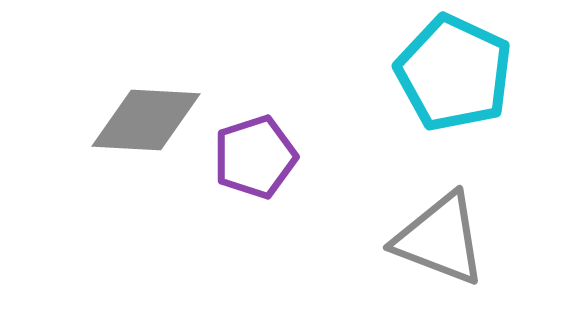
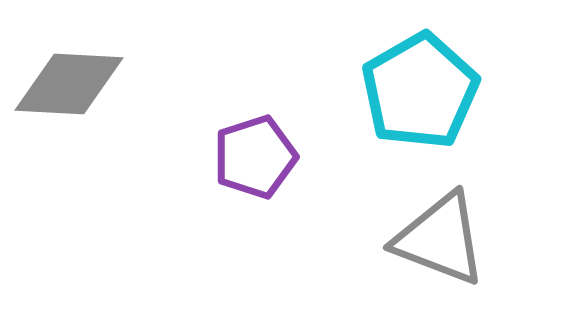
cyan pentagon: moved 34 px left, 18 px down; rotated 17 degrees clockwise
gray diamond: moved 77 px left, 36 px up
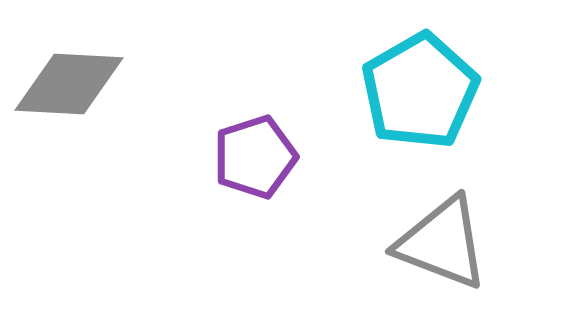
gray triangle: moved 2 px right, 4 px down
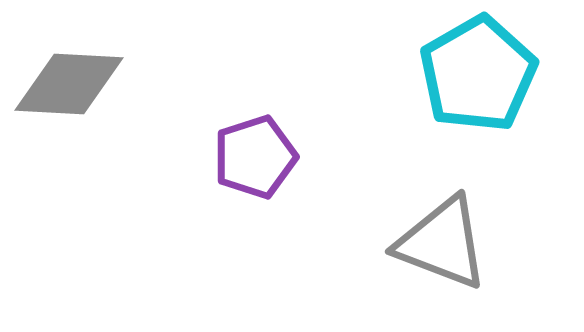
cyan pentagon: moved 58 px right, 17 px up
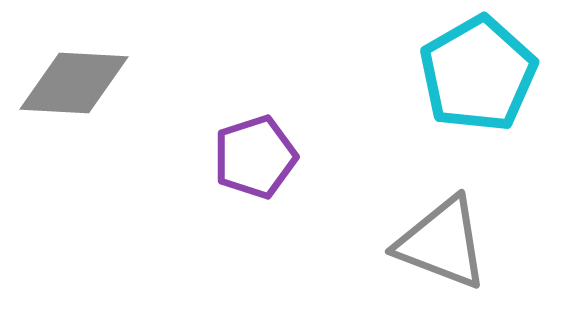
gray diamond: moved 5 px right, 1 px up
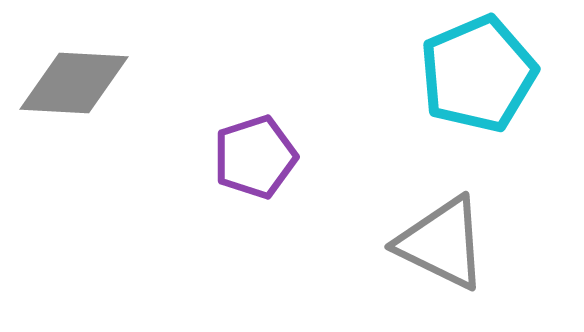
cyan pentagon: rotated 7 degrees clockwise
gray triangle: rotated 5 degrees clockwise
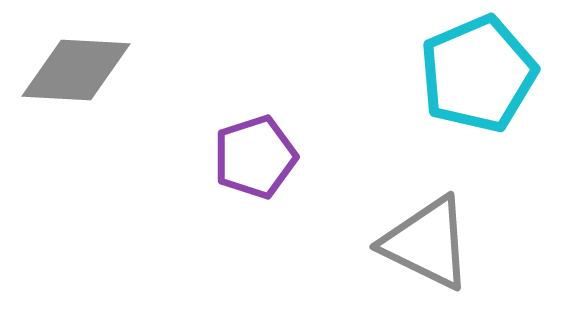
gray diamond: moved 2 px right, 13 px up
gray triangle: moved 15 px left
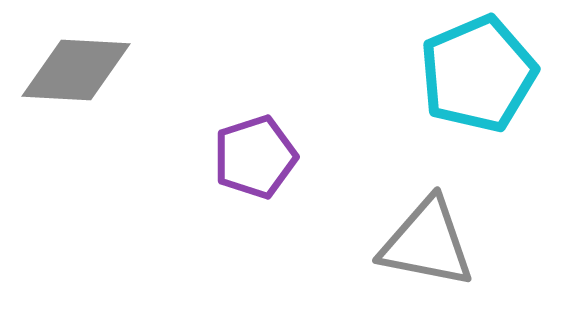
gray triangle: rotated 15 degrees counterclockwise
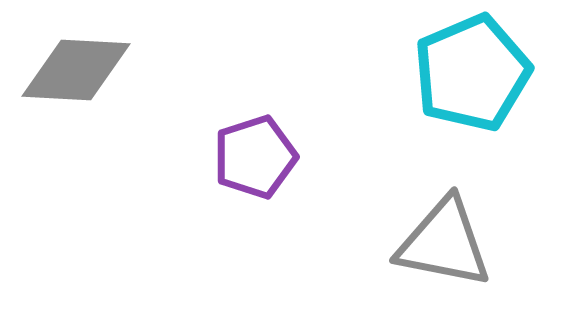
cyan pentagon: moved 6 px left, 1 px up
gray triangle: moved 17 px right
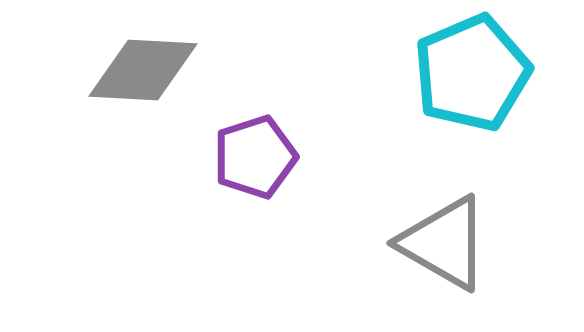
gray diamond: moved 67 px right
gray triangle: rotated 19 degrees clockwise
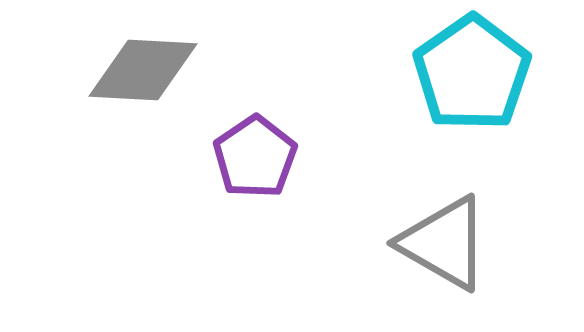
cyan pentagon: rotated 12 degrees counterclockwise
purple pentagon: rotated 16 degrees counterclockwise
